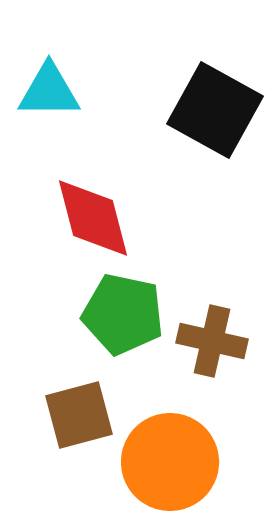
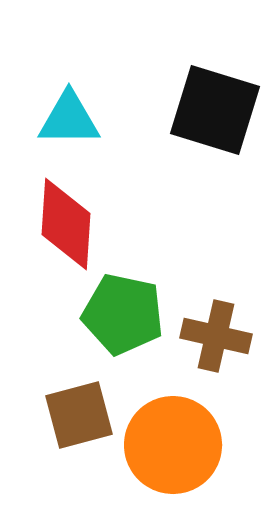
cyan triangle: moved 20 px right, 28 px down
black square: rotated 12 degrees counterclockwise
red diamond: moved 27 px left, 6 px down; rotated 18 degrees clockwise
brown cross: moved 4 px right, 5 px up
orange circle: moved 3 px right, 17 px up
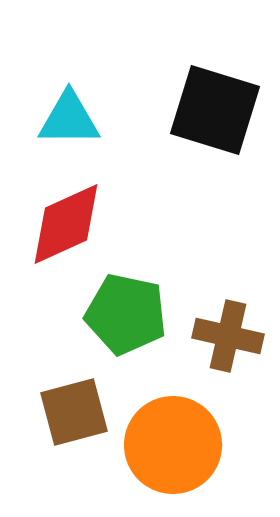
red diamond: rotated 62 degrees clockwise
green pentagon: moved 3 px right
brown cross: moved 12 px right
brown square: moved 5 px left, 3 px up
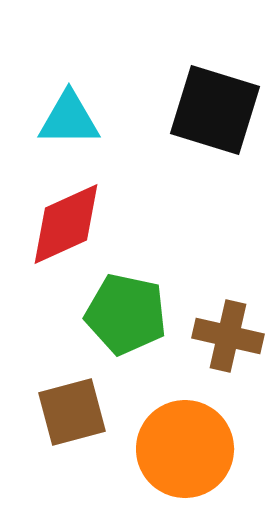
brown square: moved 2 px left
orange circle: moved 12 px right, 4 px down
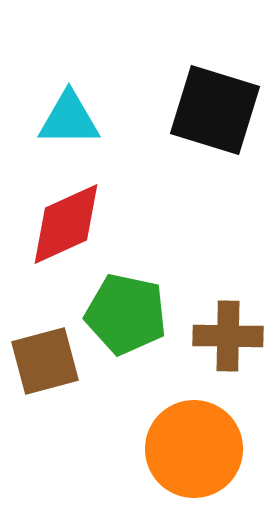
brown cross: rotated 12 degrees counterclockwise
brown square: moved 27 px left, 51 px up
orange circle: moved 9 px right
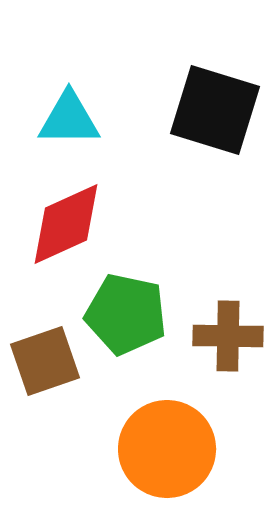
brown square: rotated 4 degrees counterclockwise
orange circle: moved 27 px left
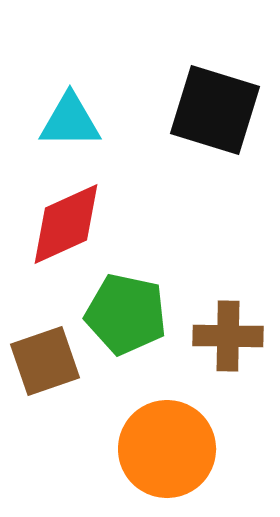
cyan triangle: moved 1 px right, 2 px down
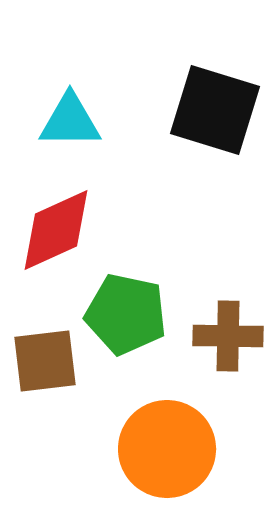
red diamond: moved 10 px left, 6 px down
brown square: rotated 12 degrees clockwise
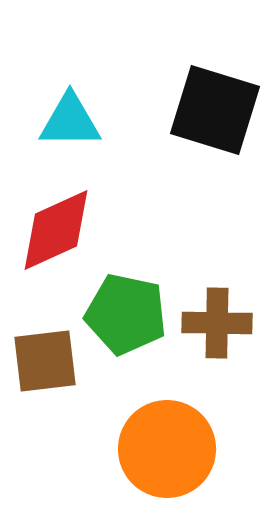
brown cross: moved 11 px left, 13 px up
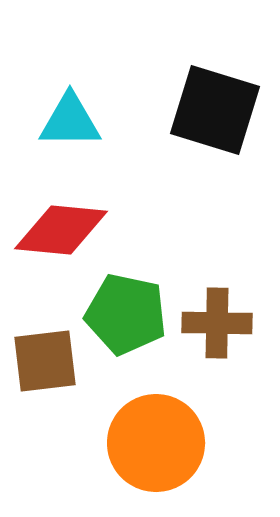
red diamond: moved 5 px right; rotated 30 degrees clockwise
orange circle: moved 11 px left, 6 px up
